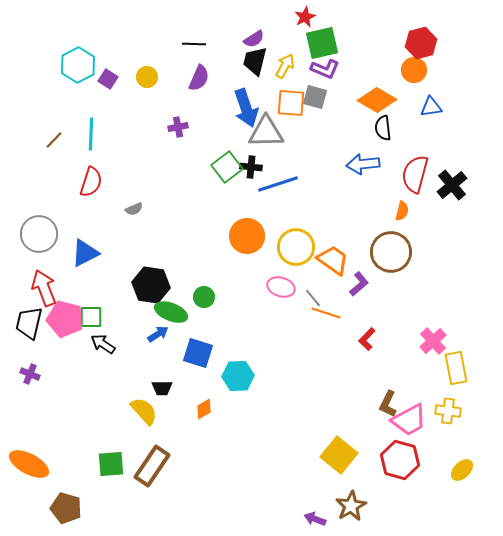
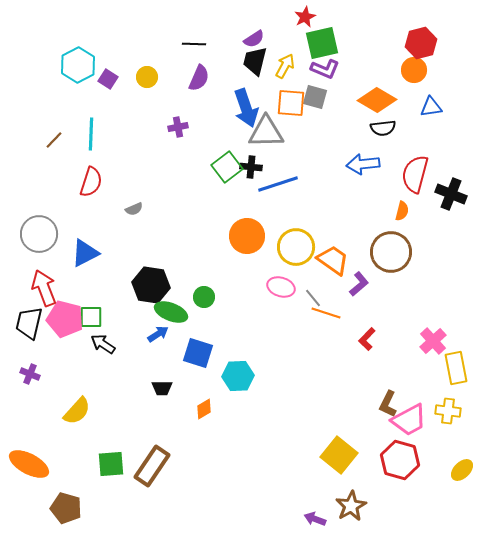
black semicircle at (383, 128): rotated 90 degrees counterclockwise
black cross at (452, 185): moved 1 px left, 9 px down; rotated 28 degrees counterclockwise
yellow semicircle at (144, 411): moved 67 px left; rotated 84 degrees clockwise
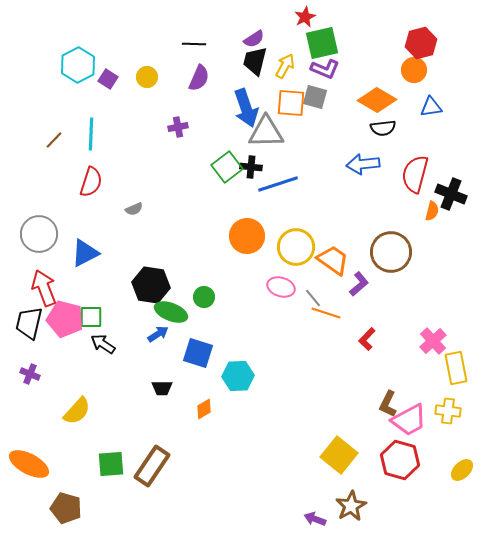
orange semicircle at (402, 211): moved 30 px right
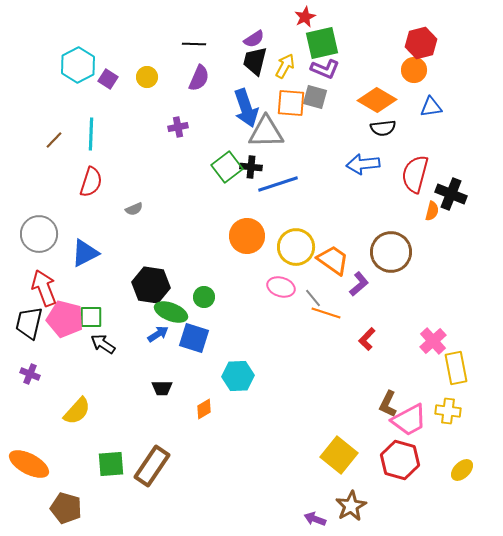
blue square at (198, 353): moved 4 px left, 15 px up
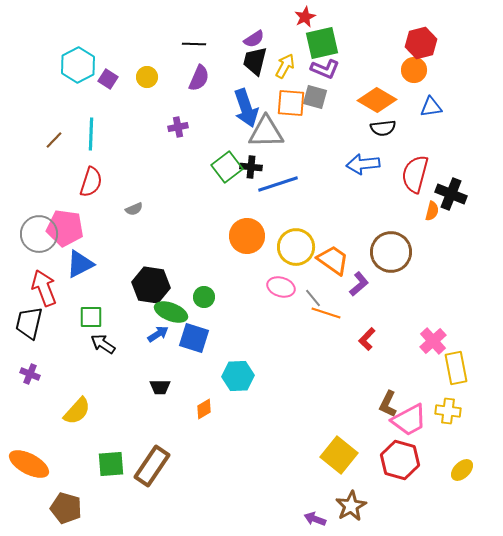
blue triangle at (85, 253): moved 5 px left, 11 px down
pink pentagon at (65, 319): moved 91 px up; rotated 6 degrees counterclockwise
black trapezoid at (162, 388): moved 2 px left, 1 px up
